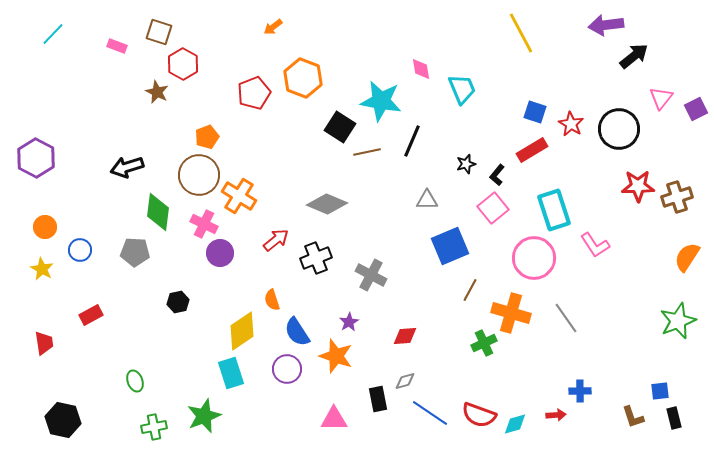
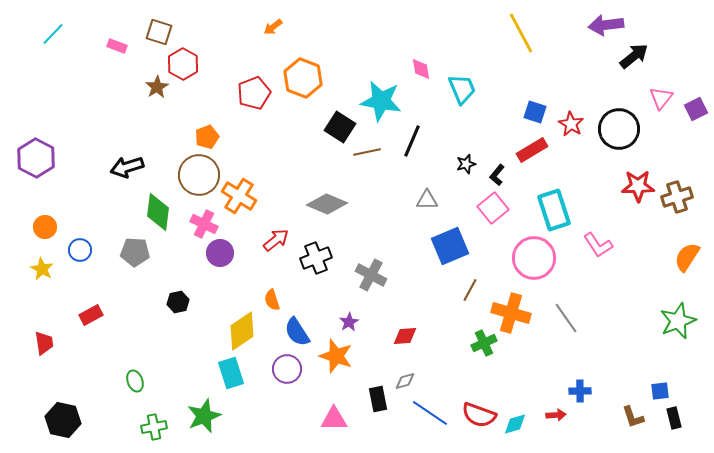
brown star at (157, 92): moved 5 px up; rotated 15 degrees clockwise
pink L-shape at (595, 245): moved 3 px right
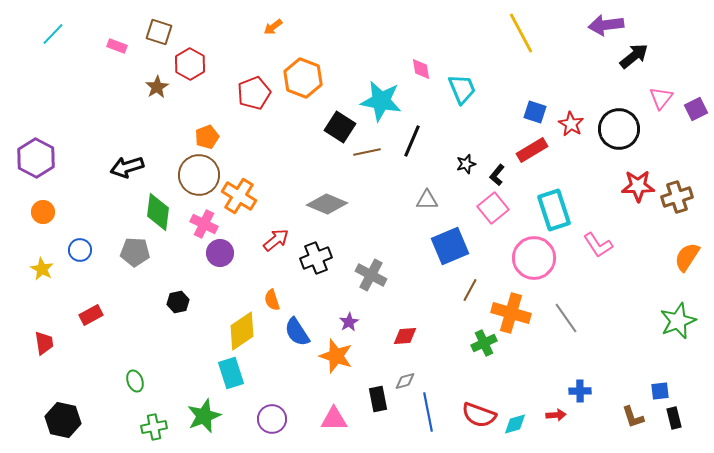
red hexagon at (183, 64): moved 7 px right
orange circle at (45, 227): moved 2 px left, 15 px up
purple circle at (287, 369): moved 15 px left, 50 px down
blue line at (430, 413): moved 2 px left, 1 px up; rotated 45 degrees clockwise
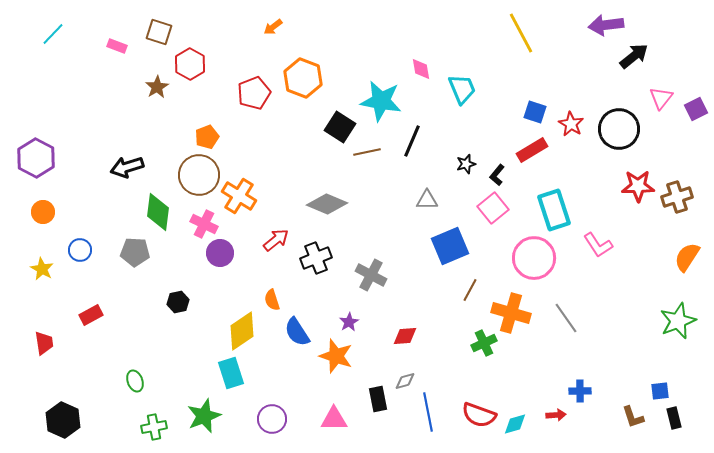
black hexagon at (63, 420): rotated 12 degrees clockwise
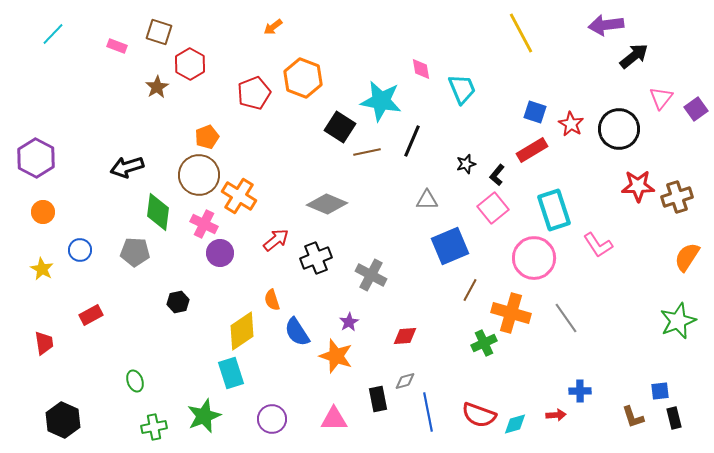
purple square at (696, 109): rotated 10 degrees counterclockwise
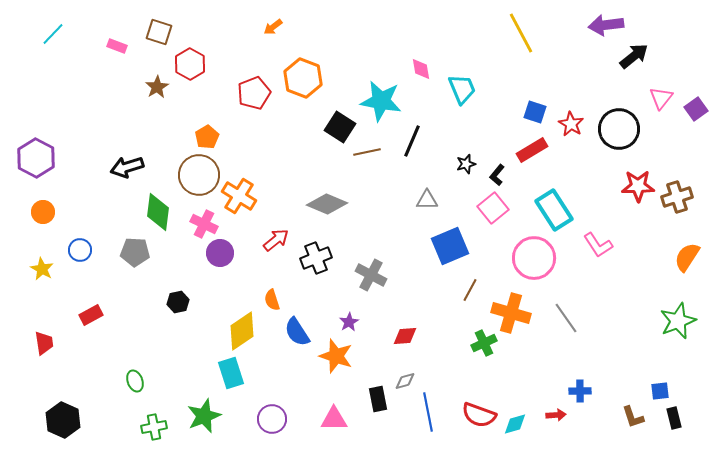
orange pentagon at (207, 137): rotated 10 degrees counterclockwise
cyan rectangle at (554, 210): rotated 15 degrees counterclockwise
